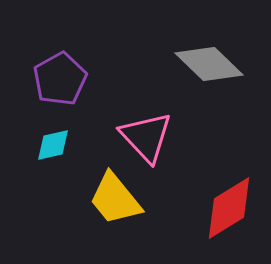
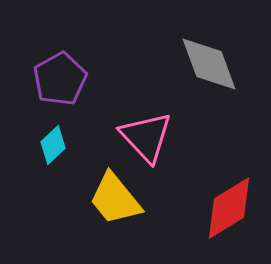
gray diamond: rotated 26 degrees clockwise
cyan diamond: rotated 30 degrees counterclockwise
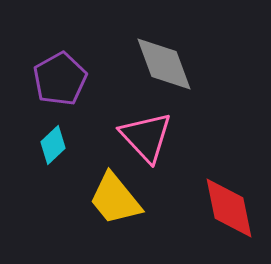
gray diamond: moved 45 px left
red diamond: rotated 70 degrees counterclockwise
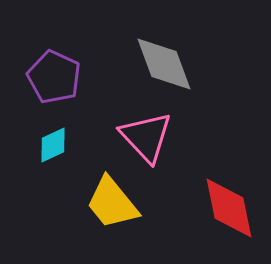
purple pentagon: moved 6 px left, 2 px up; rotated 18 degrees counterclockwise
cyan diamond: rotated 18 degrees clockwise
yellow trapezoid: moved 3 px left, 4 px down
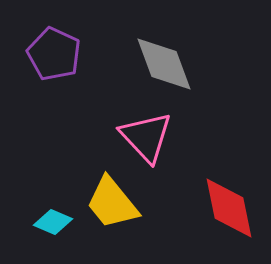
purple pentagon: moved 23 px up
cyan diamond: moved 77 px down; rotated 48 degrees clockwise
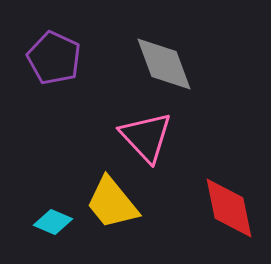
purple pentagon: moved 4 px down
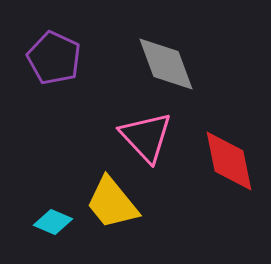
gray diamond: moved 2 px right
red diamond: moved 47 px up
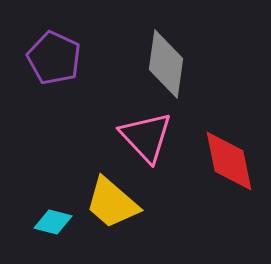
gray diamond: rotated 28 degrees clockwise
yellow trapezoid: rotated 10 degrees counterclockwise
cyan diamond: rotated 9 degrees counterclockwise
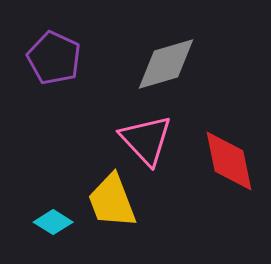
gray diamond: rotated 66 degrees clockwise
pink triangle: moved 3 px down
yellow trapezoid: moved 2 px up; rotated 28 degrees clockwise
cyan diamond: rotated 18 degrees clockwise
